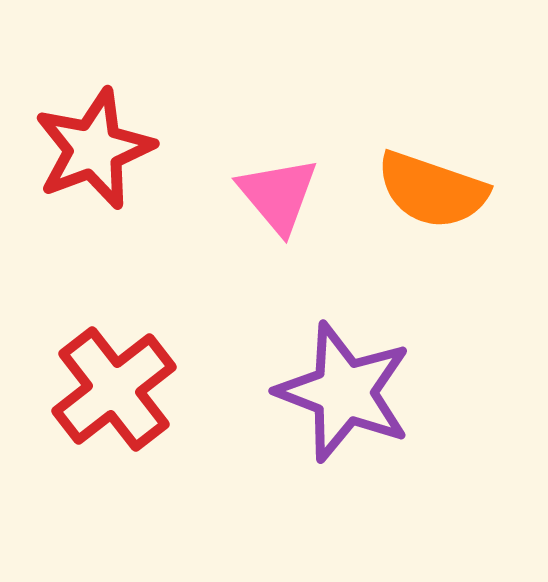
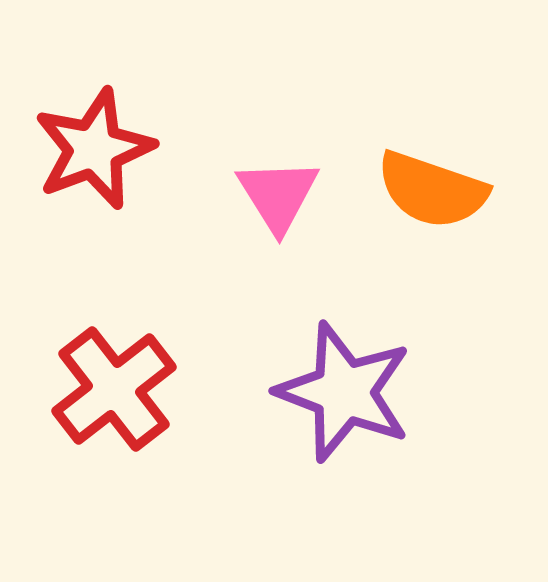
pink triangle: rotated 8 degrees clockwise
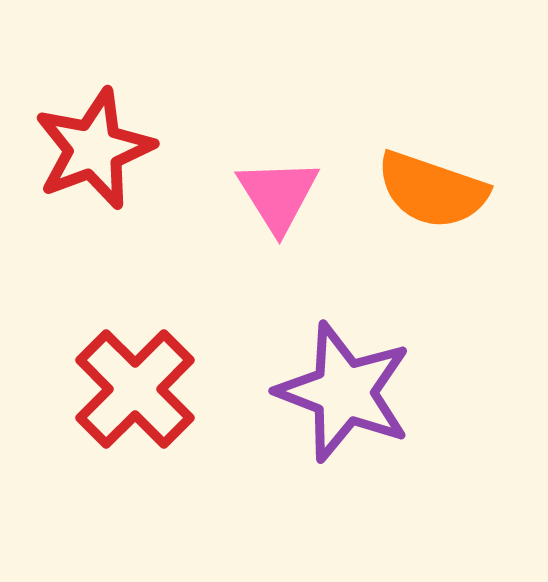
red cross: moved 21 px right; rotated 7 degrees counterclockwise
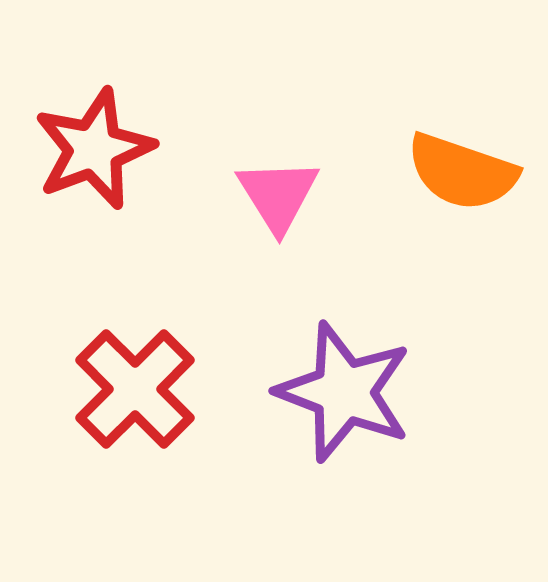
orange semicircle: moved 30 px right, 18 px up
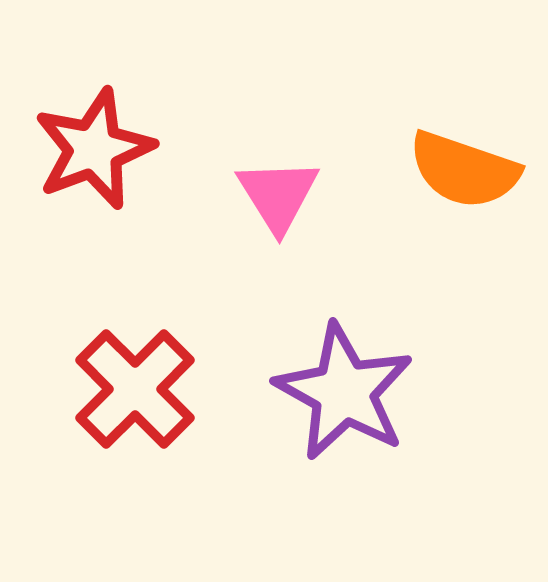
orange semicircle: moved 2 px right, 2 px up
purple star: rotated 8 degrees clockwise
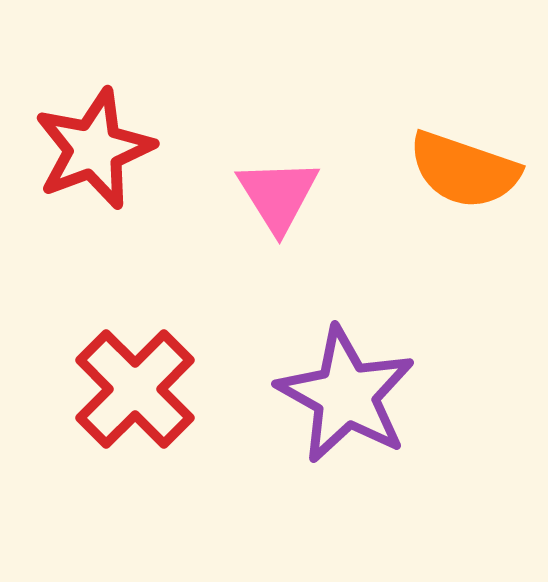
purple star: moved 2 px right, 3 px down
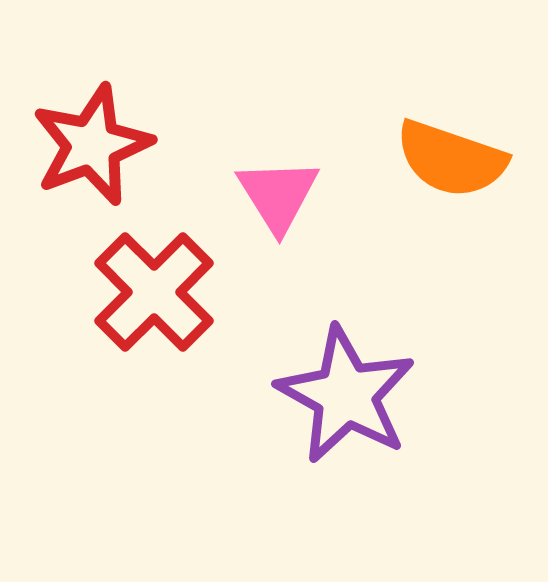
red star: moved 2 px left, 4 px up
orange semicircle: moved 13 px left, 11 px up
red cross: moved 19 px right, 97 px up
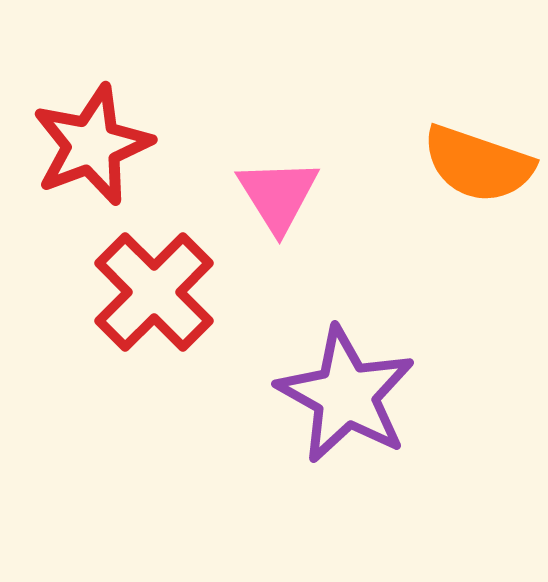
orange semicircle: moved 27 px right, 5 px down
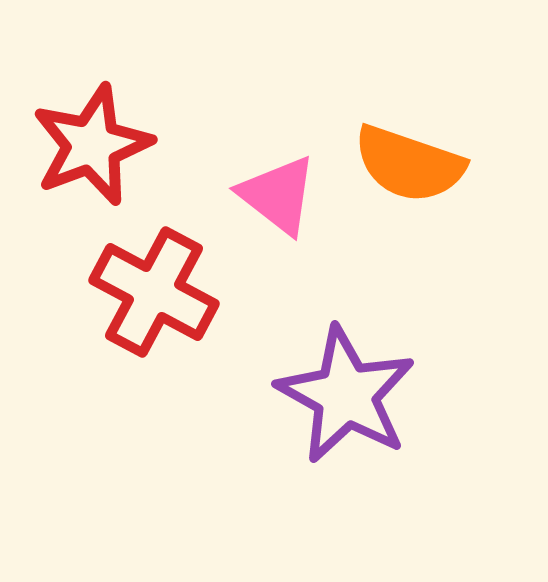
orange semicircle: moved 69 px left
pink triangle: rotated 20 degrees counterclockwise
red cross: rotated 17 degrees counterclockwise
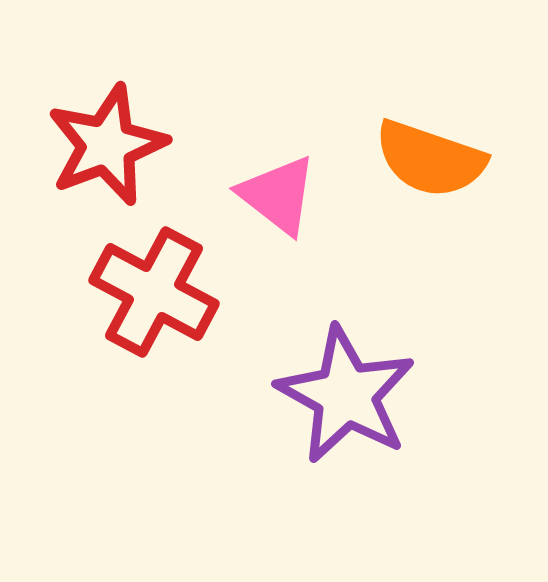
red star: moved 15 px right
orange semicircle: moved 21 px right, 5 px up
